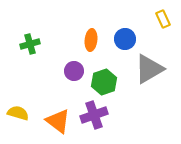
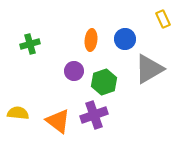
yellow semicircle: rotated 10 degrees counterclockwise
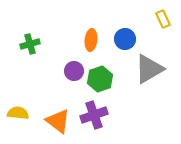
green hexagon: moved 4 px left, 3 px up
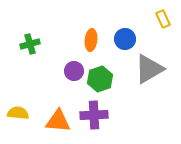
purple cross: rotated 16 degrees clockwise
orange triangle: rotated 32 degrees counterclockwise
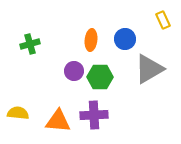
yellow rectangle: moved 1 px down
green hexagon: moved 2 px up; rotated 20 degrees clockwise
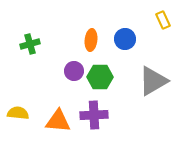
gray triangle: moved 4 px right, 12 px down
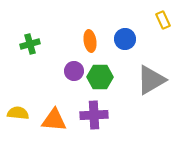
orange ellipse: moved 1 px left, 1 px down; rotated 15 degrees counterclockwise
gray triangle: moved 2 px left, 1 px up
orange triangle: moved 4 px left, 1 px up
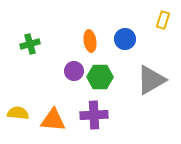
yellow rectangle: rotated 42 degrees clockwise
orange triangle: moved 1 px left
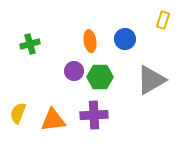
yellow semicircle: rotated 75 degrees counterclockwise
orange triangle: rotated 12 degrees counterclockwise
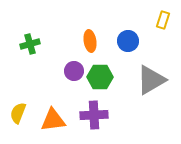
blue circle: moved 3 px right, 2 px down
